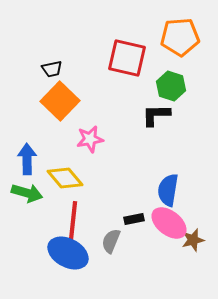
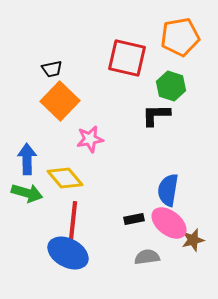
orange pentagon: rotated 6 degrees counterclockwise
gray semicircle: moved 36 px right, 16 px down; rotated 60 degrees clockwise
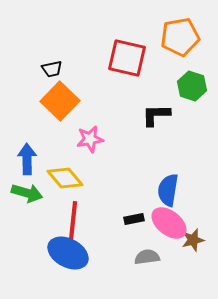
green hexagon: moved 21 px right
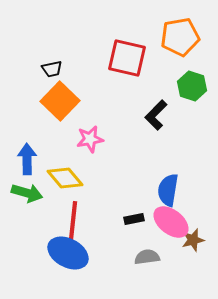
black L-shape: rotated 44 degrees counterclockwise
pink ellipse: moved 2 px right, 1 px up
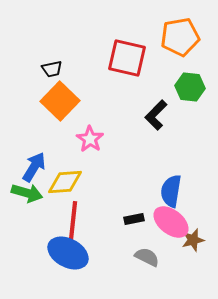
green hexagon: moved 2 px left, 1 px down; rotated 12 degrees counterclockwise
pink star: rotated 28 degrees counterclockwise
blue arrow: moved 7 px right, 8 px down; rotated 32 degrees clockwise
yellow diamond: moved 4 px down; rotated 54 degrees counterclockwise
blue semicircle: moved 3 px right, 1 px down
gray semicircle: rotated 35 degrees clockwise
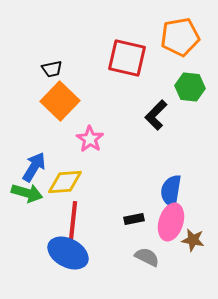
pink ellipse: rotated 69 degrees clockwise
brown star: rotated 25 degrees clockwise
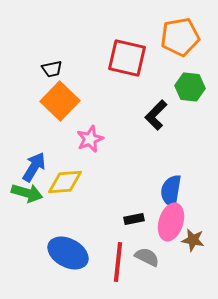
pink star: rotated 16 degrees clockwise
red line: moved 45 px right, 41 px down
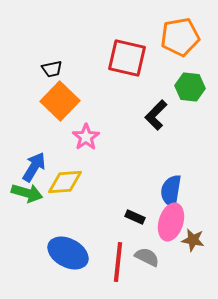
pink star: moved 4 px left, 2 px up; rotated 12 degrees counterclockwise
black rectangle: moved 1 px right, 2 px up; rotated 36 degrees clockwise
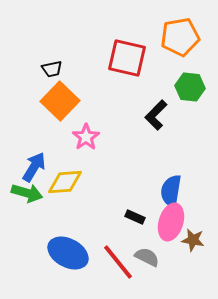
red line: rotated 45 degrees counterclockwise
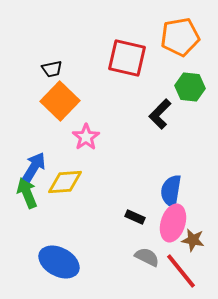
black L-shape: moved 4 px right, 1 px up
green arrow: rotated 128 degrees counterclockwise
pink ellipse: moved 2 px right, 1 px down
blue ellipse: moved 9 px left, 9 px down
red line: moved 63 px right, 9 px down
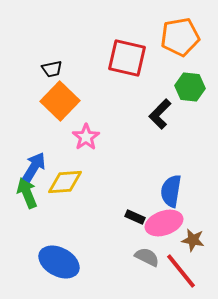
pink ellipse: moved 9 px left; rotated 54 degrees clockwise
